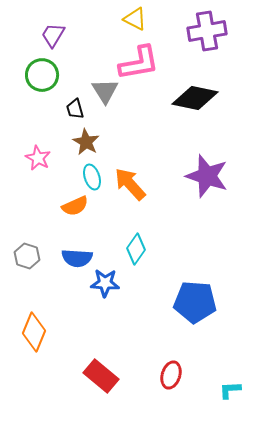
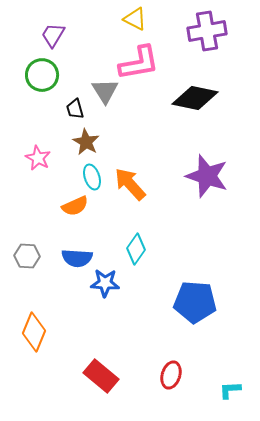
gray hexagon: rotated 15 degrees counterclockwise
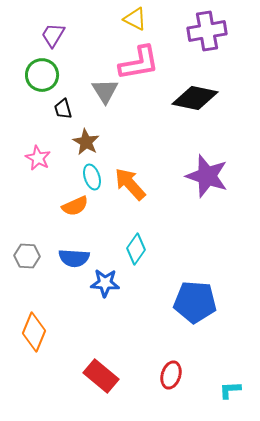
black trapezoid: moved 12 px left
blue semicircle: moved 3 px left
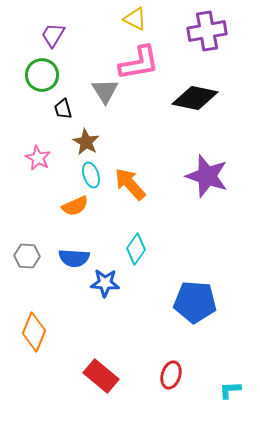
cyan ellipse: moved 1 px left, 2 px up
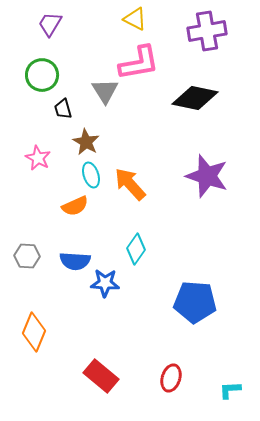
purple trapezoid: moved 3 px left, 11 px up
blue semicircle: moved 1 px right, 3 px down
red ellipse: moved 3 px down
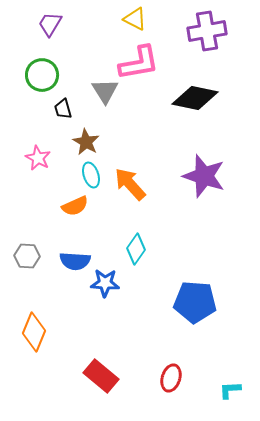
purple star: moved 3 px left
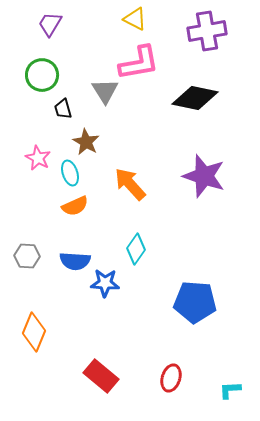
cyan ellipse: moved 21 px left, 2 px up
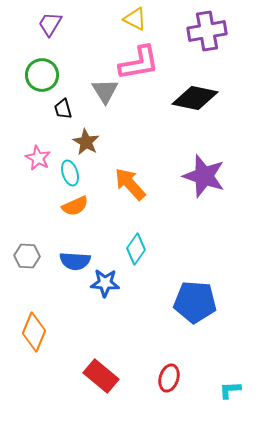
red ellipse: moved 2 px left
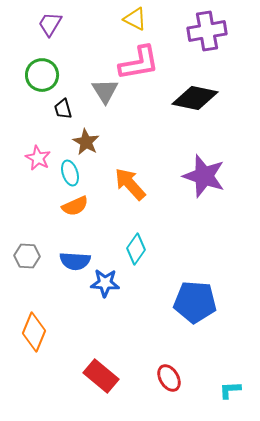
red ellipse: rotated 48 degrees counterclockwise
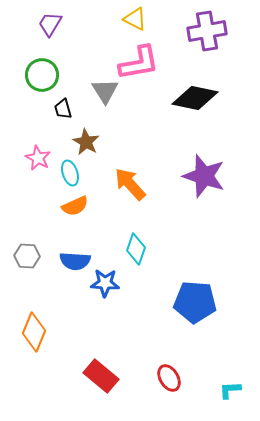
cyan diamond: rotated 16 degrees counterclockwise
